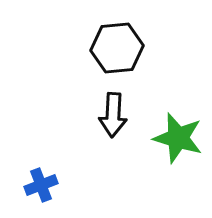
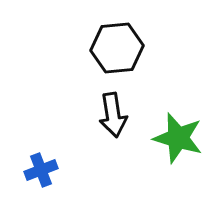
black arrow: rotated 12 degrees counterclockwise
blue cross: moved 15 px up
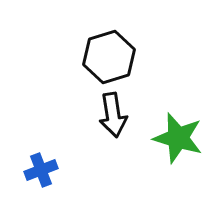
black hexagon: moved 8 px left, 9 px down; rotated 12 degrees counterclockwise
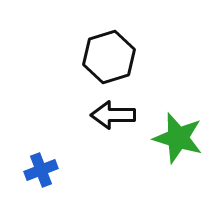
black arrow: rotated 99 degrees clockwise
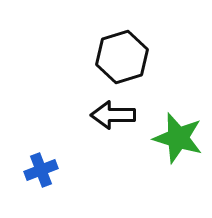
black hexagon: moved 13 px right
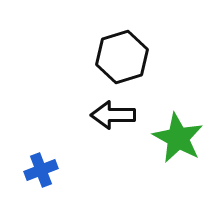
green star: rotated 12 degrees clockwise
